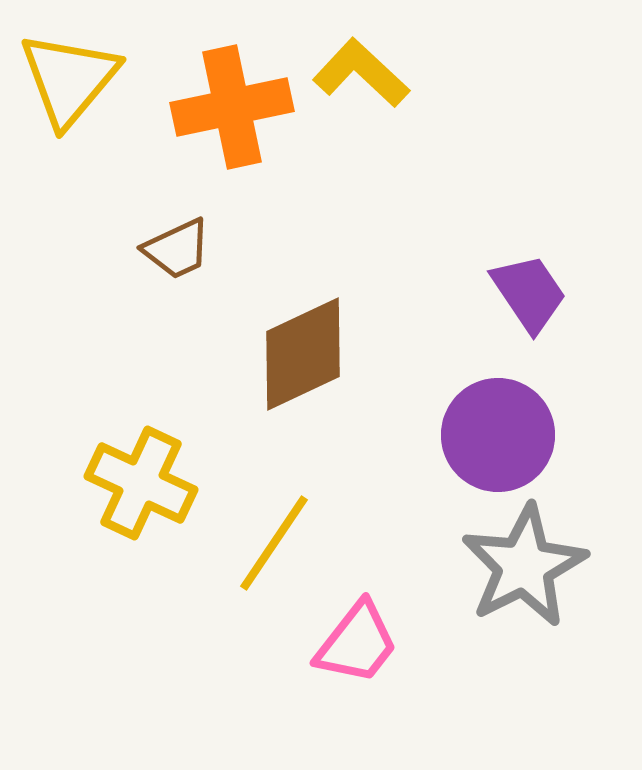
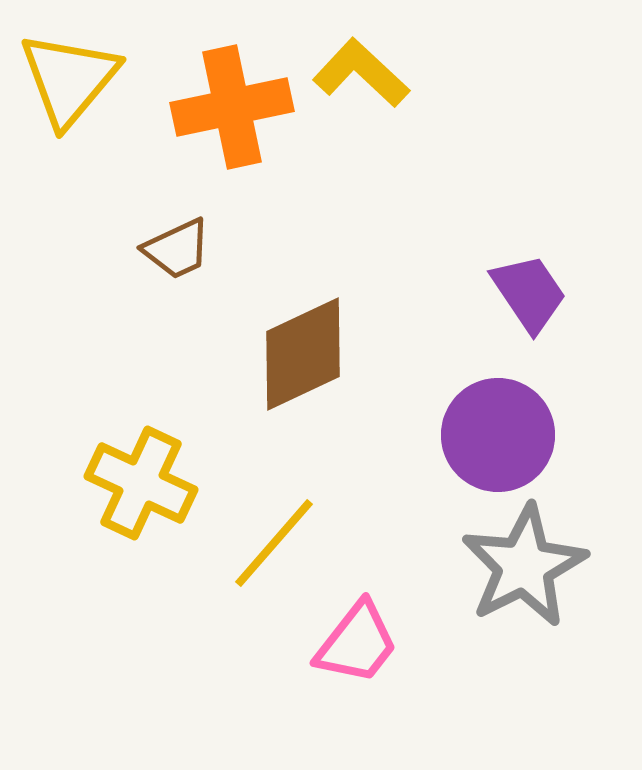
yellow line: rotated 7 degrees clockwise
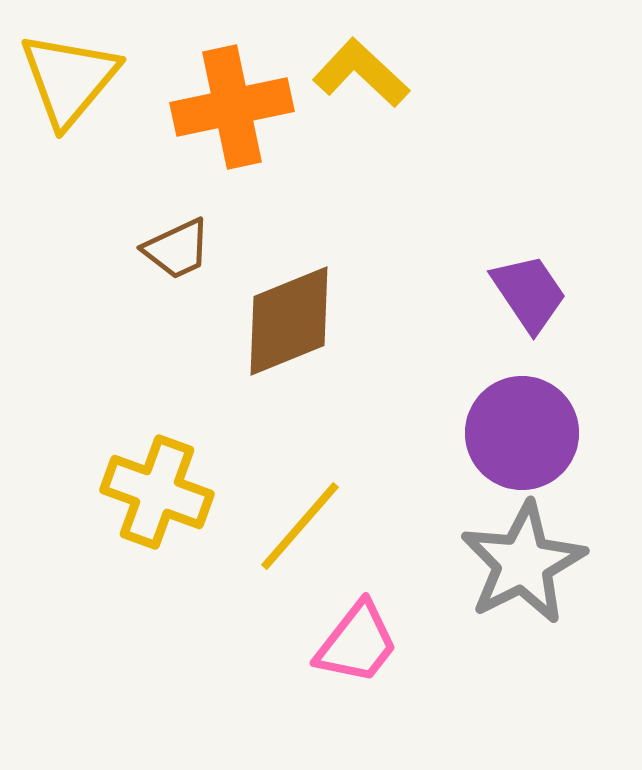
brown diamond: moved 14 px left, 33 px up; rotated 3 degrees clockwise
purple circle: moved 24 px right, 2 px up
yellow cross: moved 16 px right, 9 px down; rotated 5 degrees counterclockwise
yellow line: moved 26 px right, 17 px up
gray star: moved 1 px left, 3 px up
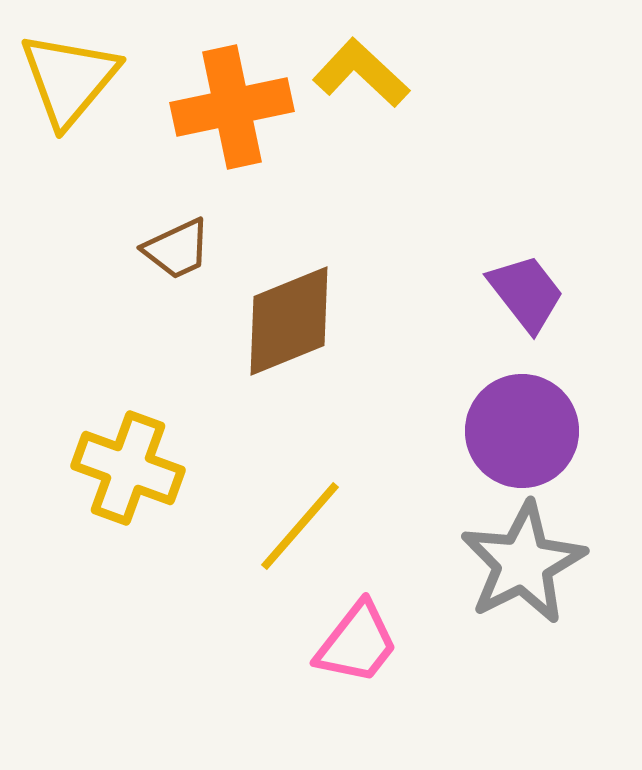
purple trapezoid: moved 3 px left; rotated 4 degrees counterclockwise
purple circle: moved 2 px up
yellow cross: moved 29 px left, 24 px up
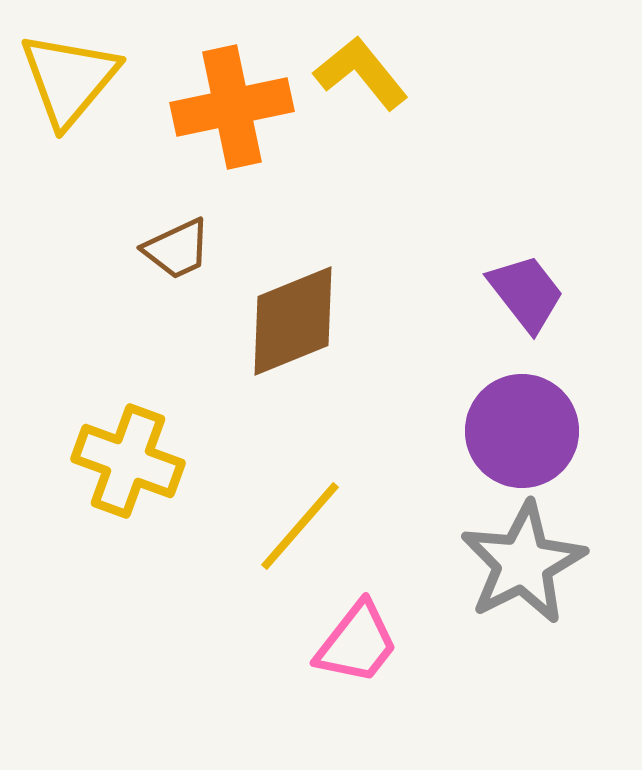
yellow L-shape: rotated 8 degrees clockwise
brown diamond: moved 4 px right
yellow cross: moved 7 px up
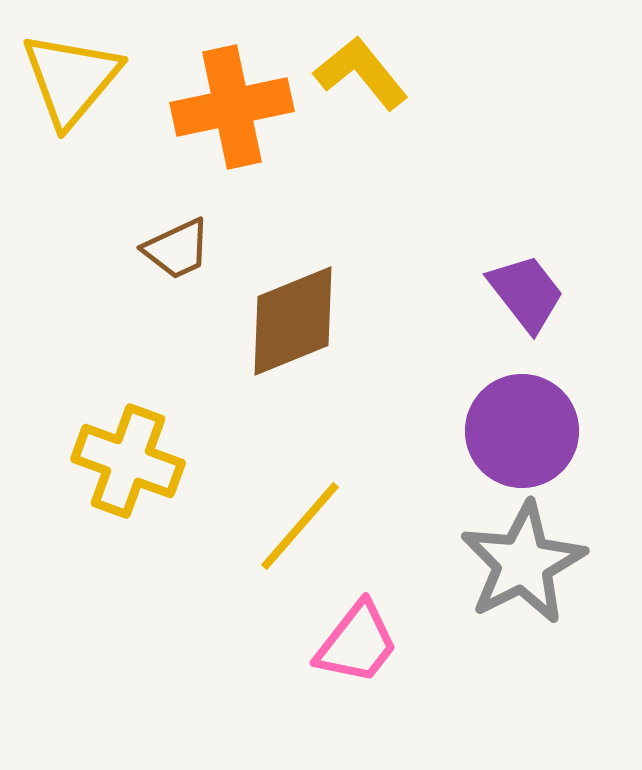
yellow triangle: moved 2 px right
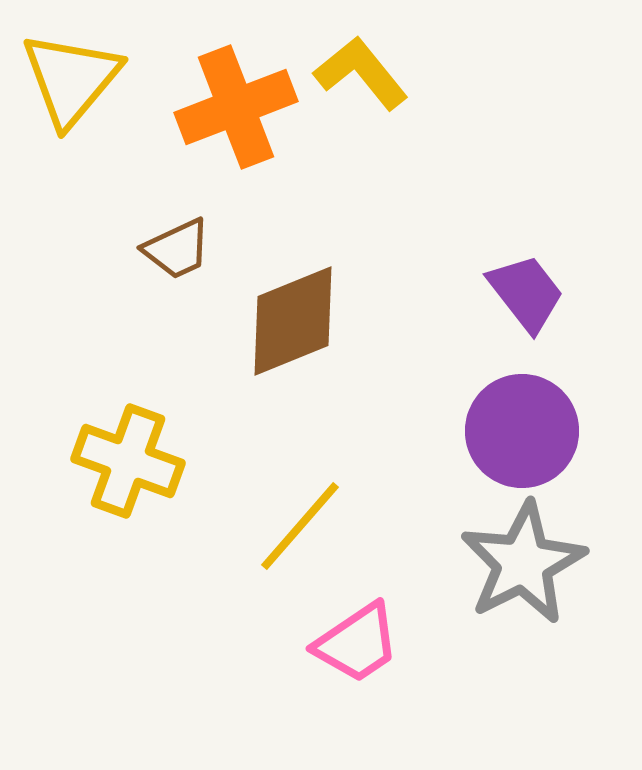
orange cross: moved 4 px right; rotated 9 degrees counterclockwise
pink trapezoid: rotated 18 degrees clockwise
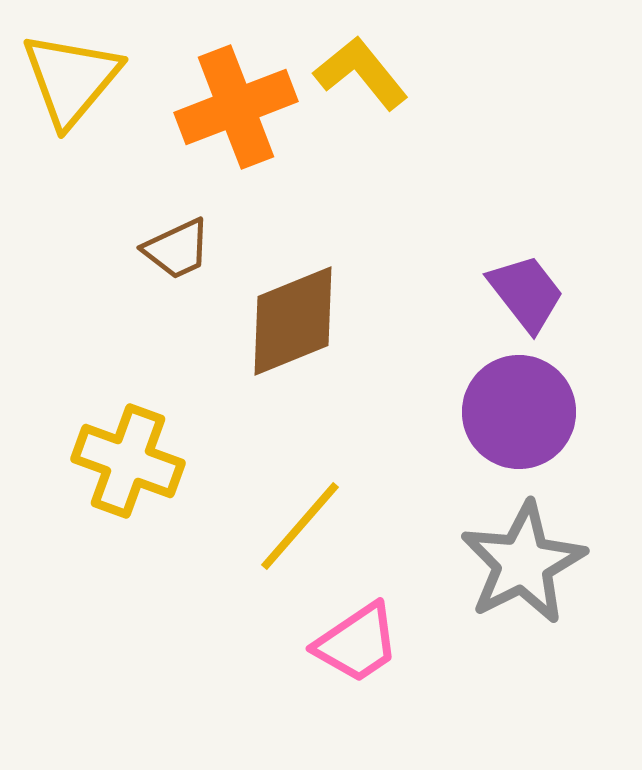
purple circle: moved 3 px left, 19 px up
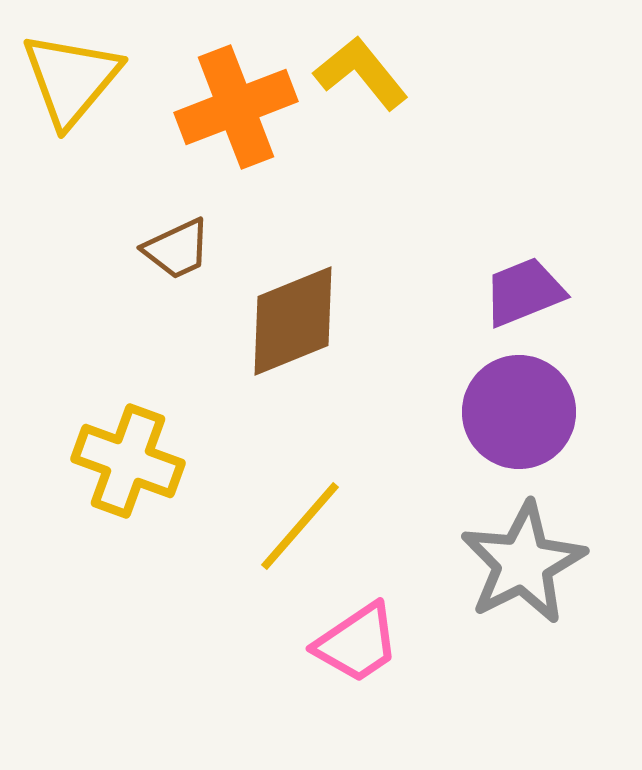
purple trapezoid: moved 2 px left, 1 px up; rotated 74 degrees counterclockwise
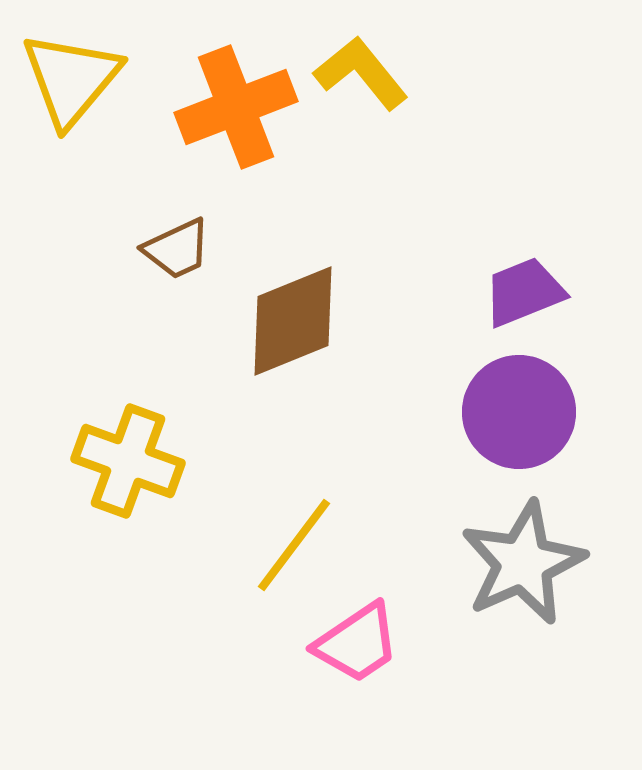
yellow line: moved 6 px left, 19 px down; rotated 4 degrees counterclockwise
gray star: rotated 3 degrees clockwise
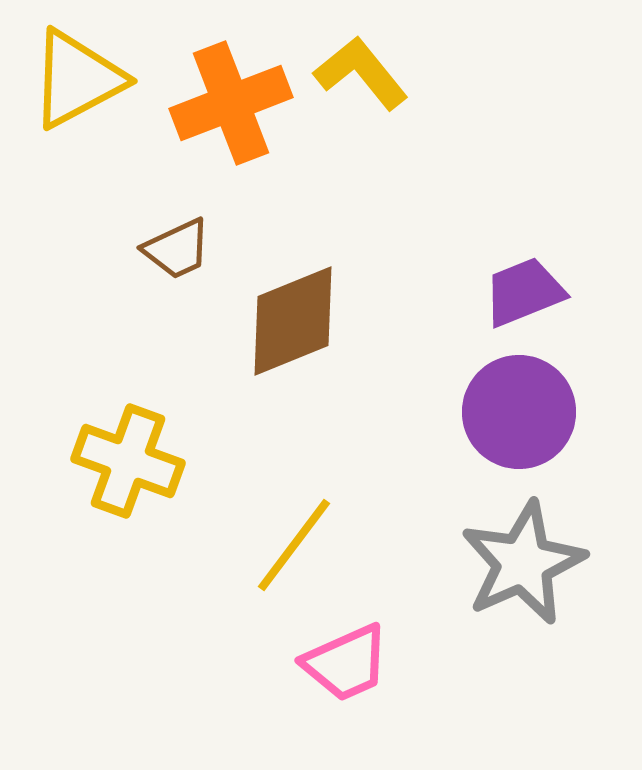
yellow triangle: moved 6 px right; rotated 22 degrees clockwise
orange cross: moved 5 px left, 4 px up
pink trapezoid: moved 11 px left, 20 px down; rotated 10 degrees clockwise
